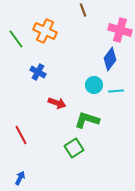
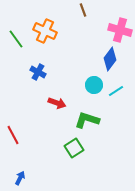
cyan line: rotated 28 degrees counterclockwise
red line: moved 8 px left
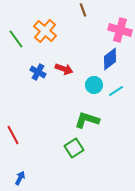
orange cross: rotated 15 degrees clockwise
blue diamond: rotated 15 degrees clockwise
red arrow: moved 7 px right, 34 px up
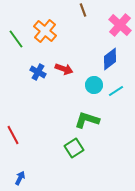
pink cross: moved 5 px up; rotated 25 degrees clockwise
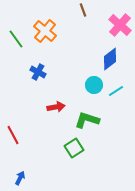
red arrow: moved 8 px left, 38 px down; rotated 30 degrees counterclockwise
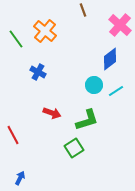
red arrow: moved 4 px left, 6 px down; rotated 30 degrees clockwise
green L-shape: rotated 145 degrees clockwise
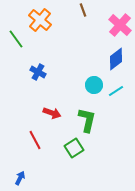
orange cross: moved 5 px left, 11 px up
blue diamond: moved 6 px right
green L-shape: rotated 60 degrees counterclockwise
red line: moved 22 px right, 5 px down
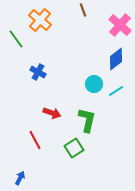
cyan circle: moved 1 px up
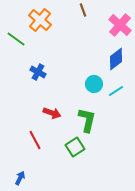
green line: rotated 18 degrees counterclockwise
green square: moved 1 px right, 1 px up
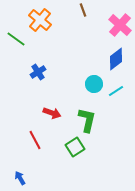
blue cross: rotated 28 degrees clockwise
blue arrow: rotated 56 degrees counterclockwise
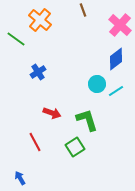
cyan circle: moved 3 px right
green L-shape: rotated 30 degrees counterclockwise
red line: moved 2 px down
